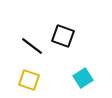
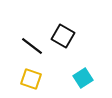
black square: rotated 10 degrees clockwise
yellow square: moved 2 px right, 1 px up
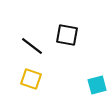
black square: moved 4 px right, 1 px up; rotated 20 degrees counterclockwise
cyan square: moved 14 px right, 7 px down; rotated 18 degrees clockwise
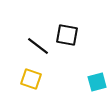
black line: moved 6 px right
cyan square: moved 3 px up
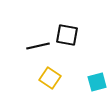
black line: rotated 50 degrees counterclockwise
yellow square: moved 19 px right, 1 px up; rotated 15 degrees clockwise
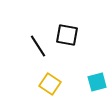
black line: rotated 70 degrees clockwise
yellow square: moved 6 px down
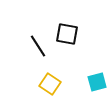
black square: moved 1 px up
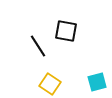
black square: moved 1 px left, 3 px up
